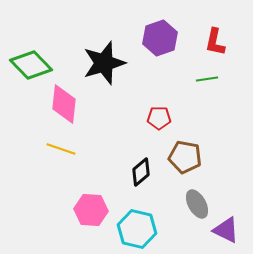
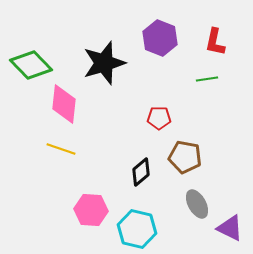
purple hexagon: rotated 20 degrees counterclockwise
purple triangle: moved 4 px right, 2 px up
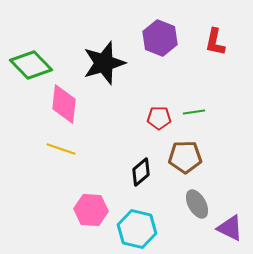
green line: moved 13 px left, 33 px down
brown pentagon: rotated 12 degrees counterclockwise
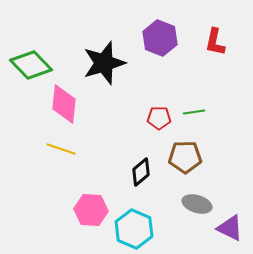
gray ellipse: rotated 44 degrees counterclockwise
cyan hexagon: moved 3 px left; rotated 9 degrees clockwise
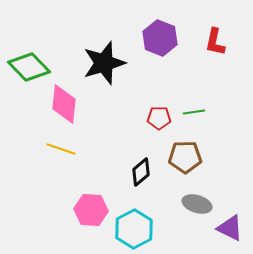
green diamond: moved 2 px left, 2 px down
cyan hexagon: rotated 9 degrees clockwise
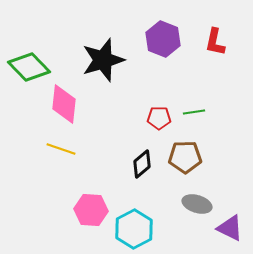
purple hexagon: moved 3 px right, 1 px down
black star: moved 1 px left, 3 px up
black diamond: moved 1 px right, 8 px up
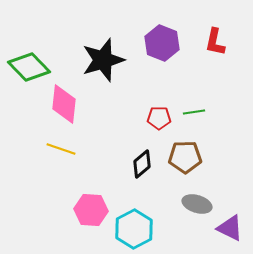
purple hexagon: moved 1 px left, 4 px down
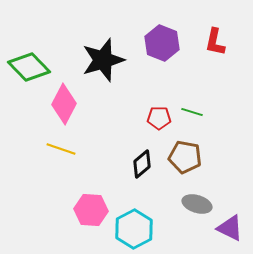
pink diamond: rotated 21 degrees clockwise
green line: moved 2 px left; rotated 25 degrees clockwise
brown pentagon: rotated 12 degrees clockwise
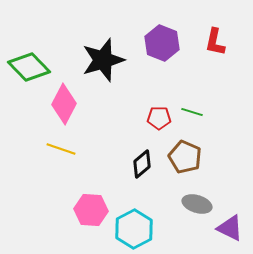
brown pentagon: rotated 12 degrees clockwise
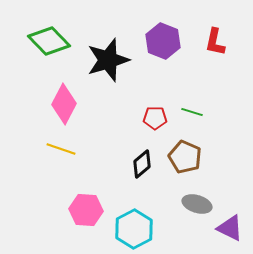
purple hexagon: moved 1 px right, 2 px up
black star: moved 5 px right
green diamond: moved 20 px right, 26 px up
red pentagon: moved 4 px left
pink hexagon: moved 5 px left
